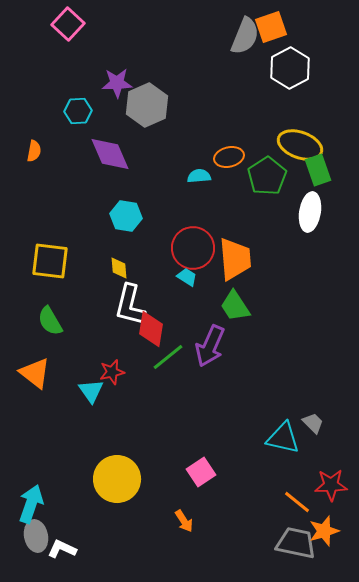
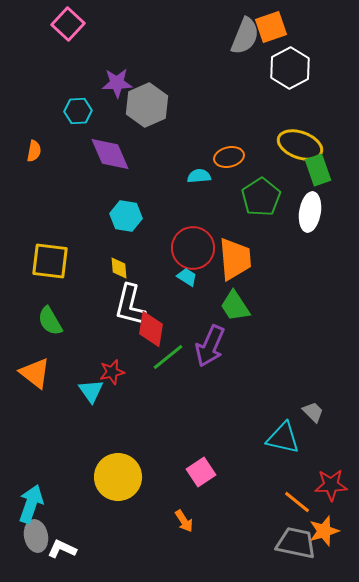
green pentagon at (267, 176): moved 6 px left, 21 px down
gray trapezoid at (313, 423): moved 11 px up
yellow circle at (117, 479): moved 1 px right, 2 px up
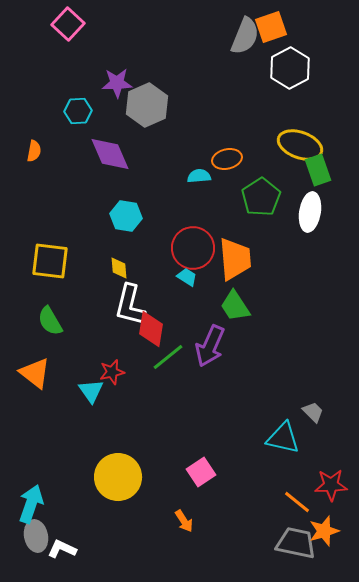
orange ellipse at (229, 157): moved 2 px left, 2 px down
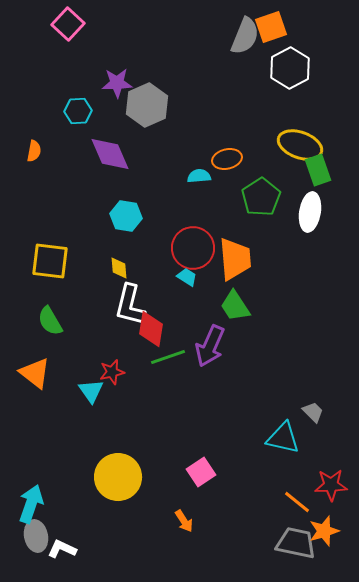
green line at (168, 357): rotated 20 degrees clockwise
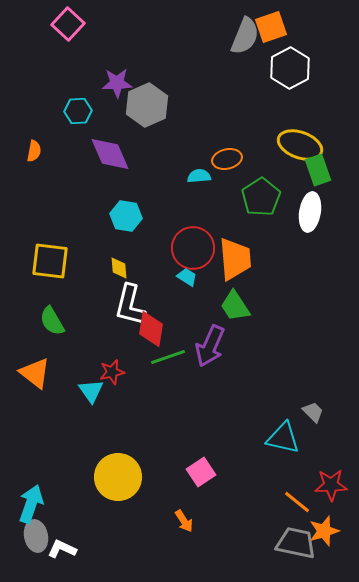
green semicircle at (50, 321): moved 2 px right
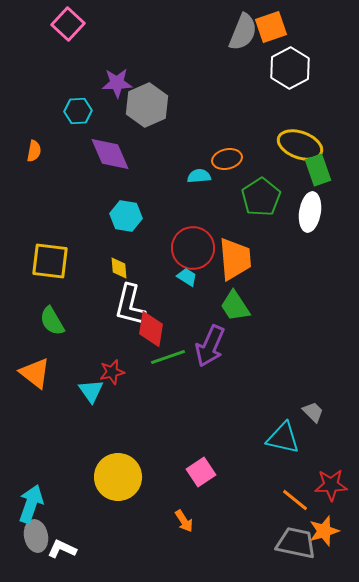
gray semicircle at (245, 36): moved 2 px left, 4 px up
orange line at (297, 502): moved 2 px left, 2 px up
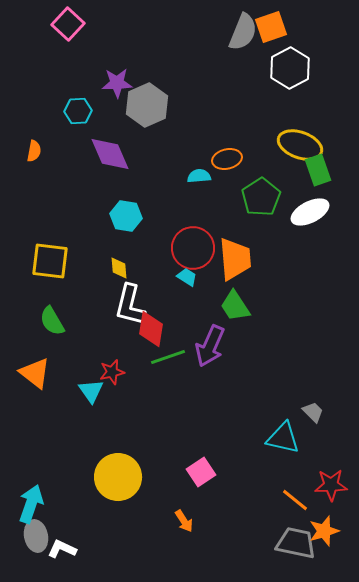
white ellipse at (310, 212): rotated 54 degrees clockwise
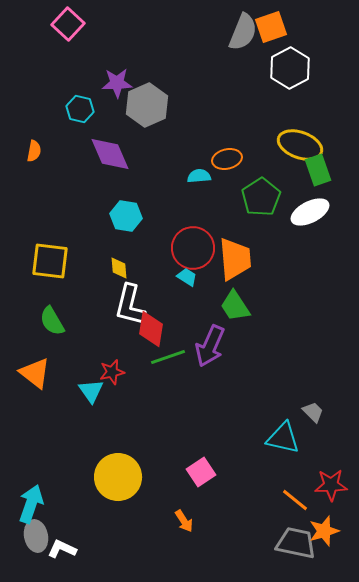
cyan hexagon at (78, 111): moved 2 px right, 2 px up; rotated 16 degrees clockwise
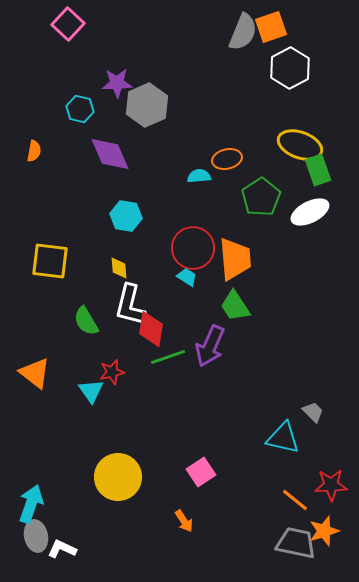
green semicircle at (52, 321): moved 34 px right
